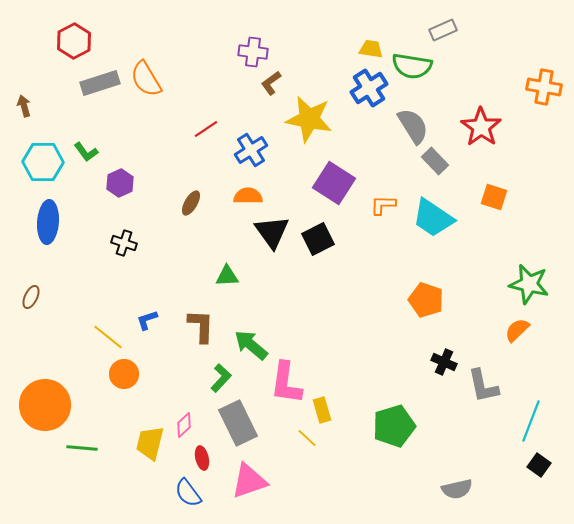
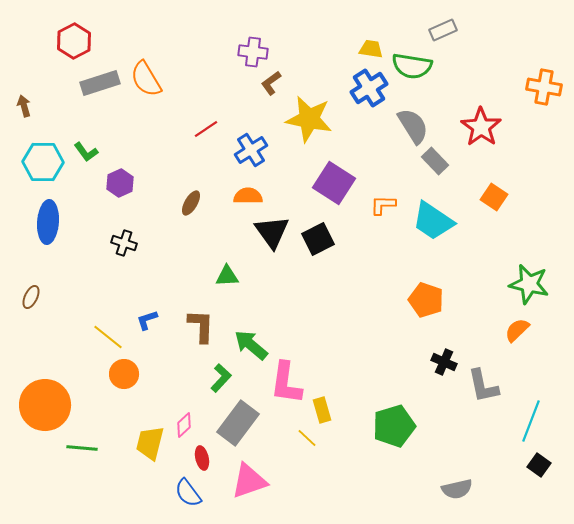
orange square at (494, 197): rotated 16 degrees clockwise
cyan trapezoid at (433, 218): moved 3 px down
gray rectangle at (238, 423): rotated 63 degrees clockwise
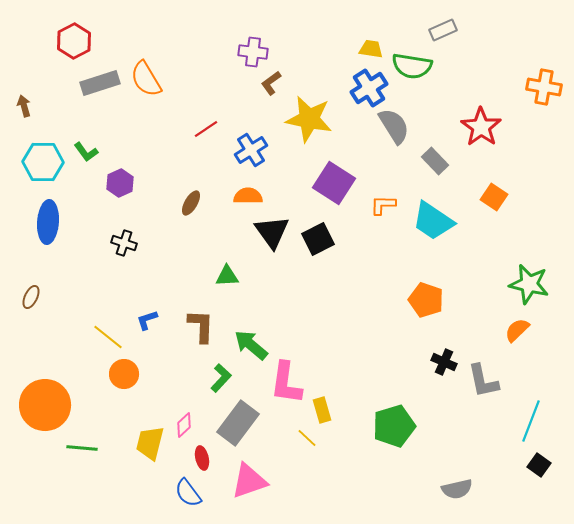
gray semicircle at (413, 126): moved 19 px left
gray L-shape at (483, 386): moved 5 px up
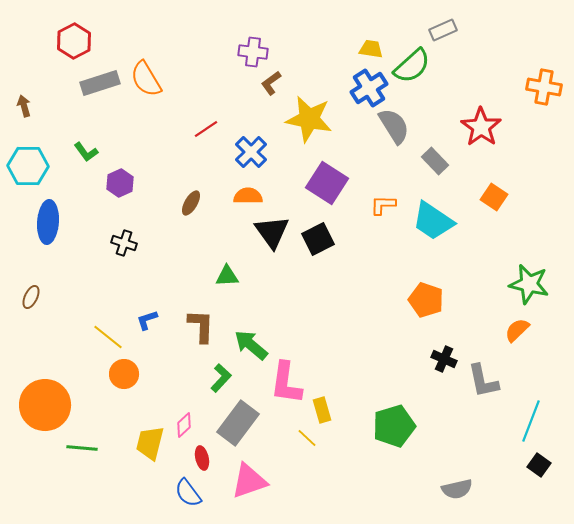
green semicircle at (412, 66): rotated 51 degrees counterclockwise
blue cross at (251, 150): moved 2 px down; rotated 12 degrees counterclockwise
cyan hexagon at (43, 162): moved 15 px left, 4 px down
purple square at (334, 183): moved 7 px left
black cross at (444, 362): moved 3 px up
